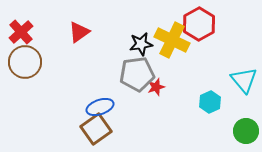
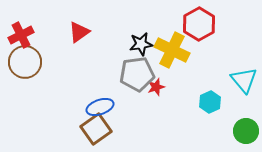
red cross: moved 3 px down; rotated 15 degrees clockwise
yellow cross: moved 10 px down
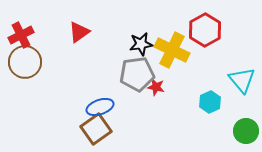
red hexagon: moved 6 px right, 6 px down
cyan triangle: moved 2 px left
red star: rotated 30 degrees clockwise
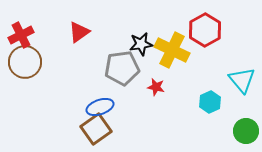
gray pentagon: moved 15 px left, 6 px up
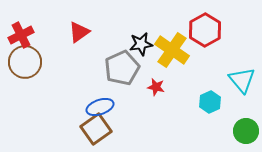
yellow cross: rotated 8 degrees clockwise
gray pentagon: rotated 16 degrees counterclockwise
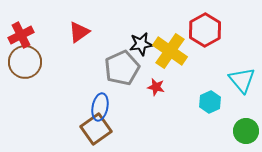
yellow cross: moved 2 px left, 1 px down
blue ellipse: rotated 60 degrees counterclockwise
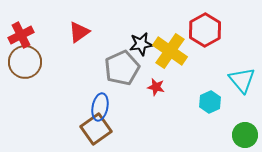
green circle: moved 1 px left, 4 px down
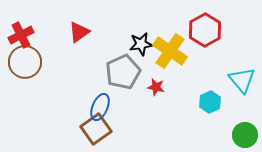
gray pentagon: moved 1 px right, 4 px down
blue ellipse: rotated 12 degrees clockwise
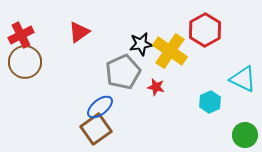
cyan triangle: moved 1 px right, 1 px up; rotated 24 degrees counterclockwise
blue ellipse: rotated 28 degrees clockwise
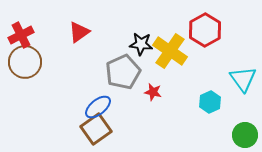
black star: rotated 15 degrees clockwise
cyan triangle: rotated 28 degrees clockwise
red star: moved 3 px left, 5 px down
blue ellipse: moved 2 px left
